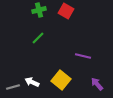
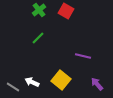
green cross: rotated 24 degrees counterclockwise
gray line: rotated 48 degrees clockwise
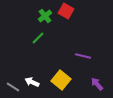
green cross: moved 6 px right, 6 px down
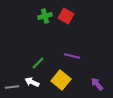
red square: moved 5 px down
green cross: rotated 24 degrees clockwise
green line: moved 25 px down
purple line: moved 11 px left
gray line: moved 1 px left; rotated 40 degrees counterclockwise
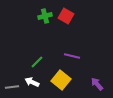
green line: moved 1 px left, 1 px up
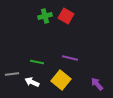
purple line: moved 2 px left, 2 px down
green line: rotated 56 degrees clockwise
gray line: moved 13 px up
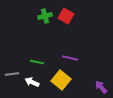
purple arrow: moved 4 px right, 3 px down
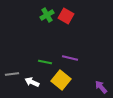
green cross: moved 2 px right, 1 px up; rotated 16 degrees counterclockwise
green line: moved 8 px right
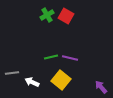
green line: moved 6 px right, 5 px up; rotated 24 degrees counterclockwise
gray line: moved 1 px up
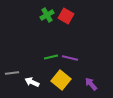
purple arrow: moved 10 px left, 3 px up
